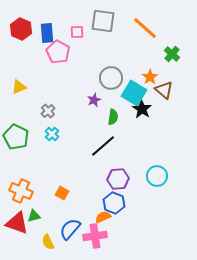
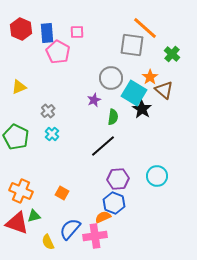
gray square: moved 29 px right, 24 px down
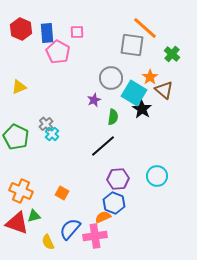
gray cross: moved 2 px left, 13 px down
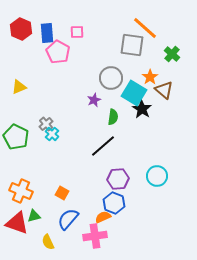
blue semicircle: moved 2 px left, 10 px up
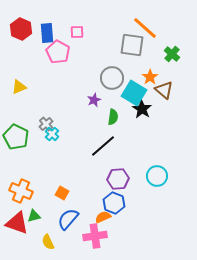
gray circle: moved 1 px right
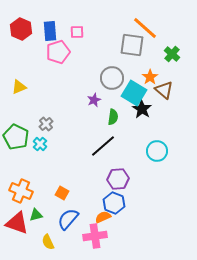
blue rectangle: moved 3 px right, 2 px up
pink pentagon: rotated 25 degrees clockwise
cyan cross: moved 12 px left, 10 px down
cyan circle: moved 25 px up
green triangle: moved 2 px right, 1 px up
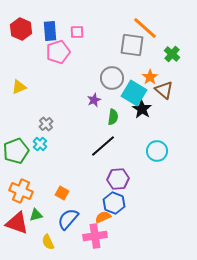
green pentagon: moved 14 px down; rotated 25 degrees clockwise
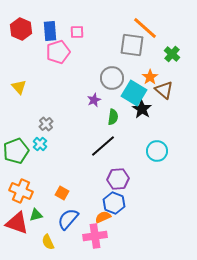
yellow triangle: rotated 49 degrees counterclockwise
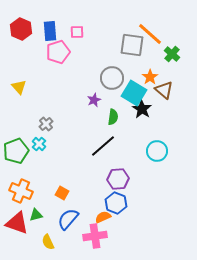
orange line: moved 5 px right, 6 px down
cyan cross: moved 1 px left
blue hexagon: moved 2 px right
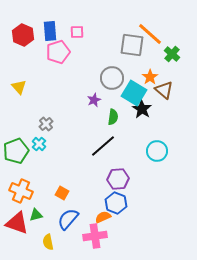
red hexagon: moved 2 px right, 6 px down
yellow semicircle: rotated 14 degrees clockwise
